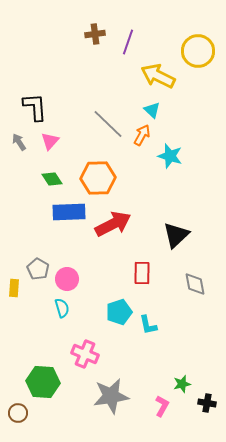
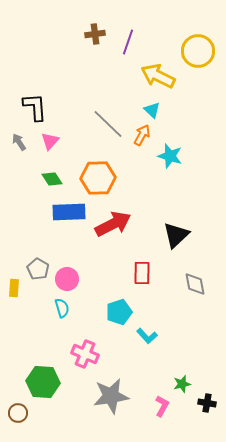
cyan L-shape: moved 1 px left, 11 px down; rotated 30 degrees counterclockwise
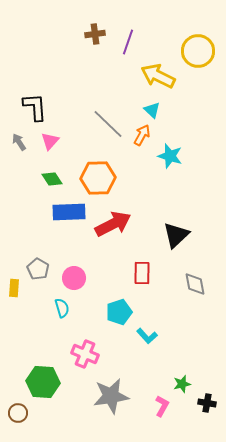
pink circle: moved 7 px right, 1 px up
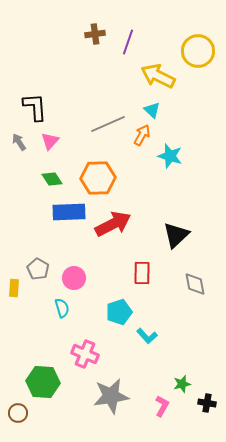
gray line: rotated 68 degrees counterclockwise
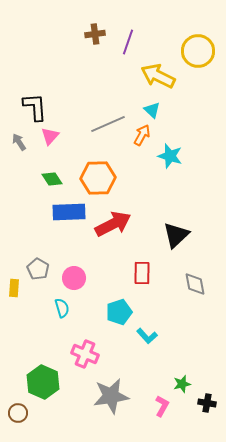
pink triangle: moved 5 px up
green hexagon: rotated 20 degrees clockwise
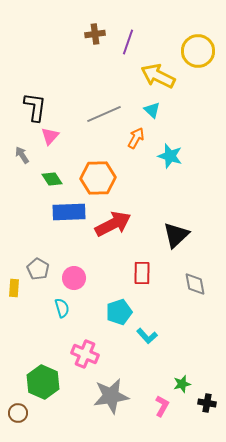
black L-shape: rotated 12 degrees clockwise
gray line: moved 4 px left, 10 px up
orange arrow: moved 6 px left, 3 px down
gray arrow: moved 3 px right, 13 px down
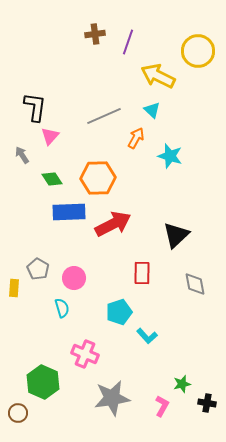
gray line: moved 2 px down
gray star: moved 1 px right, 2 px down
